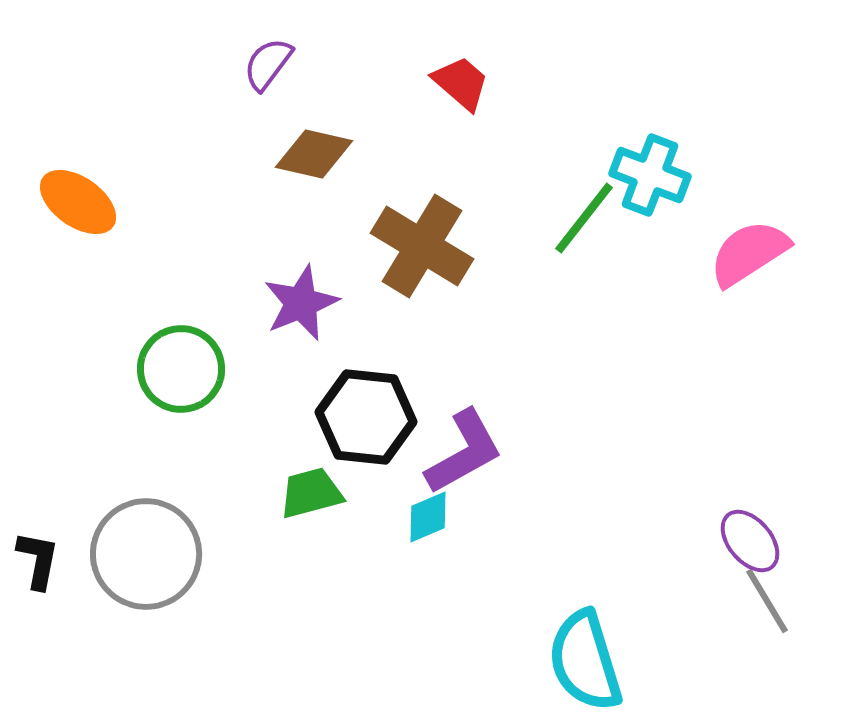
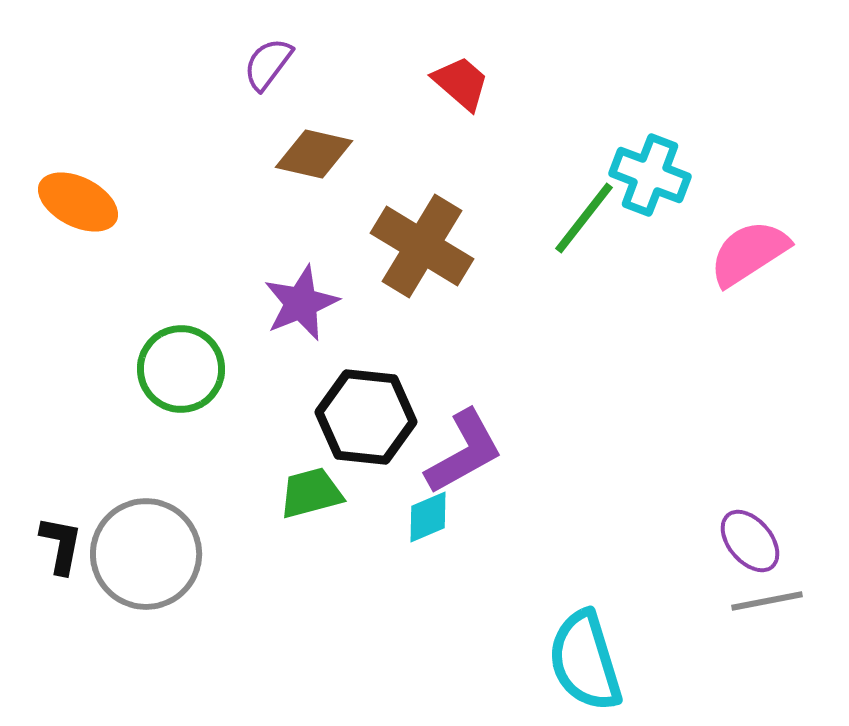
orange ellipse: rotated 8 degrees counterclockwise
black L-shape: moved 23 px right, 15 px up
gray line: rotated 70 degrees counterclockwise
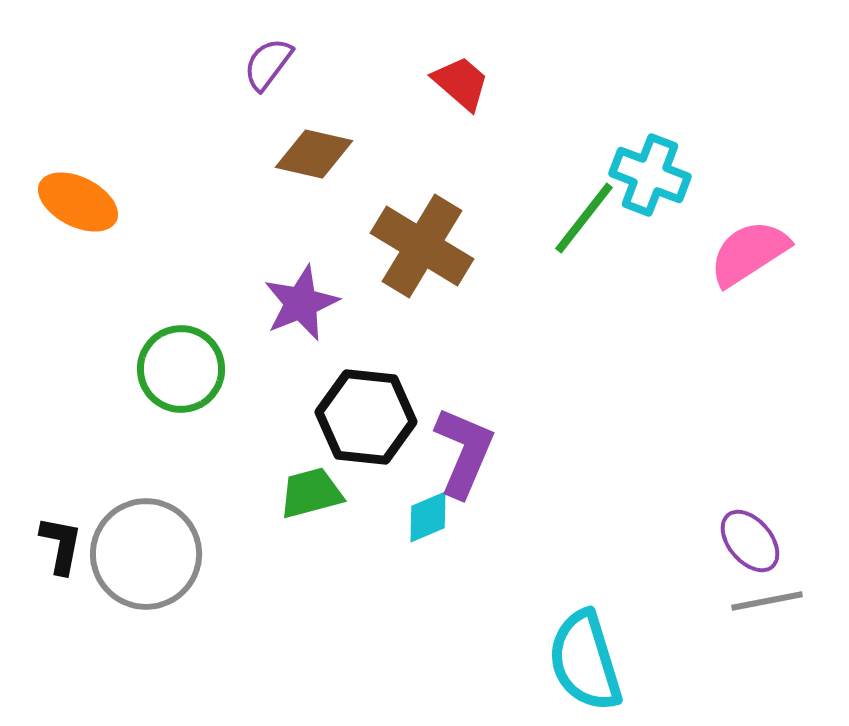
purple L-shape: rotated 38 degrees counterclockwise
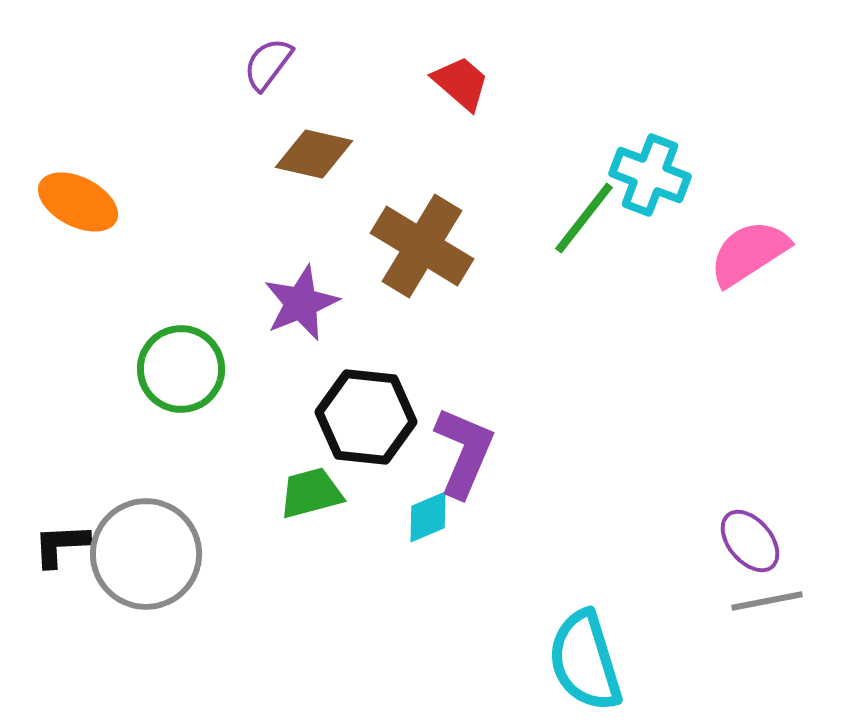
black L-shape: rotated 104 degrees counterclockwise
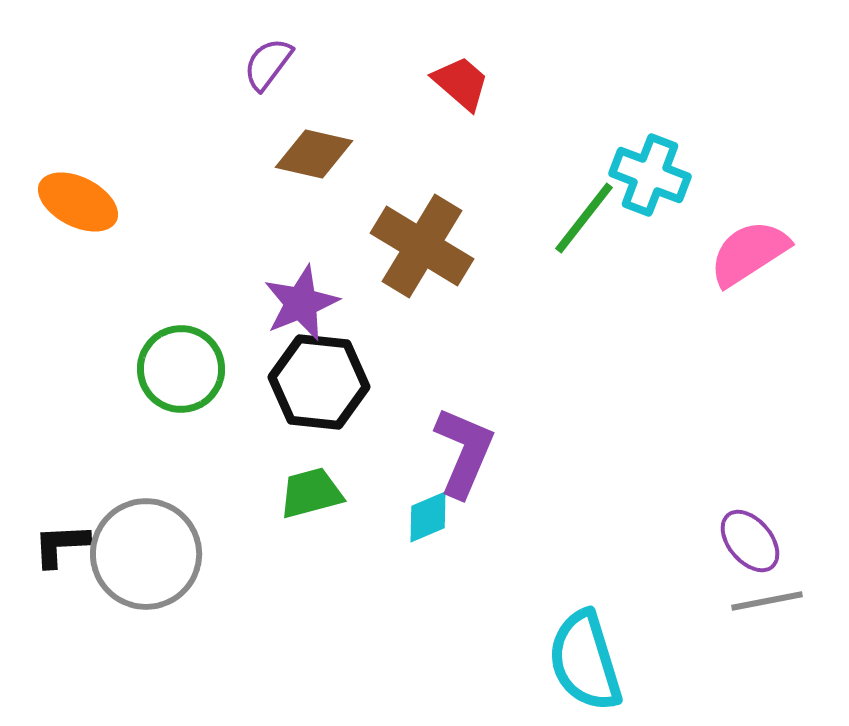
black hexagon: moved 47 px left, 35 px up
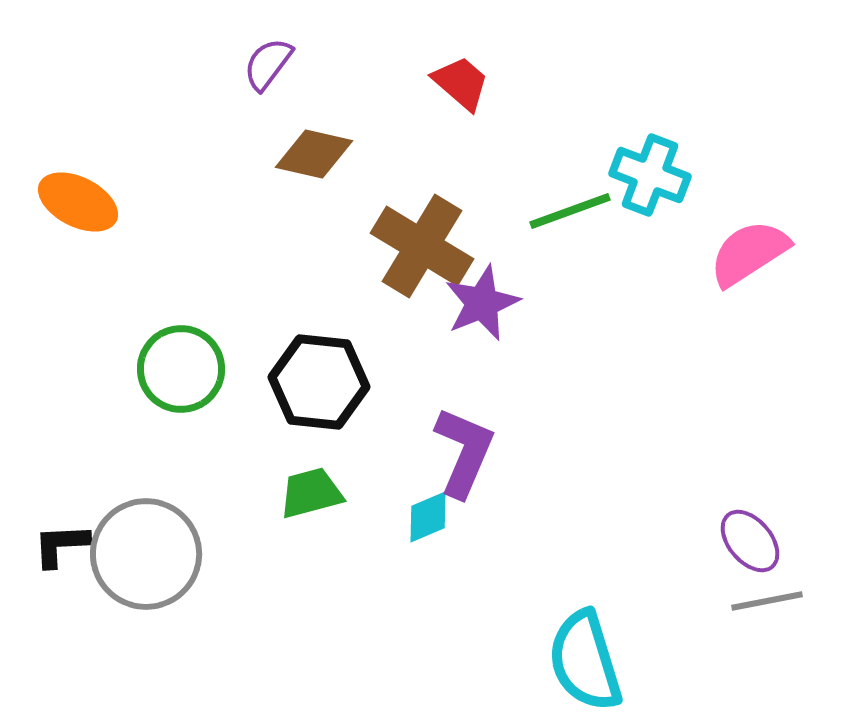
green line: moved 14 px left, 7 px up; rotated 32 degrees clockwise
purple star: moved 181 px right
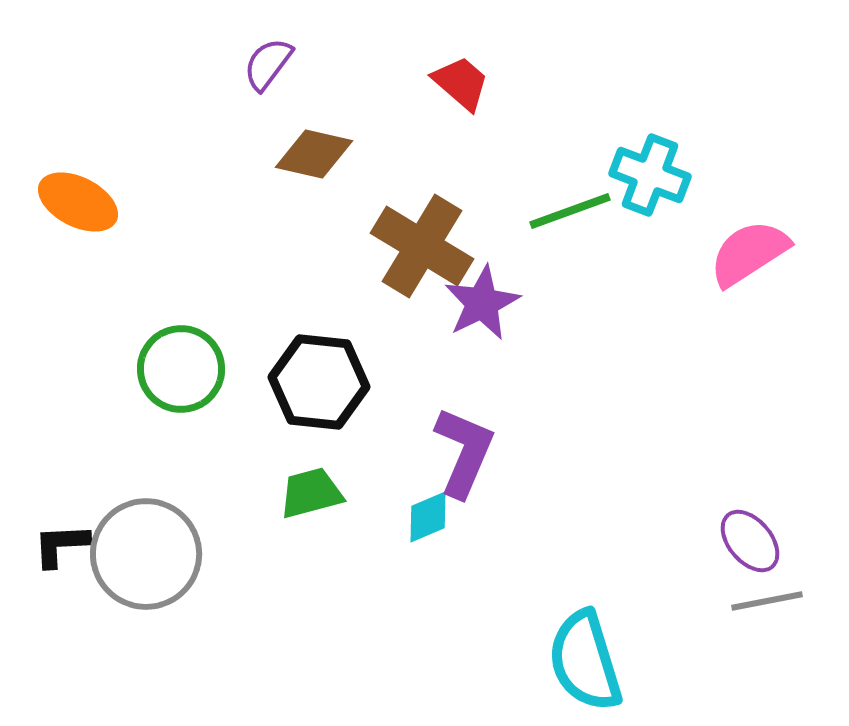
purple star: rotated 4 degrees counterclockwise
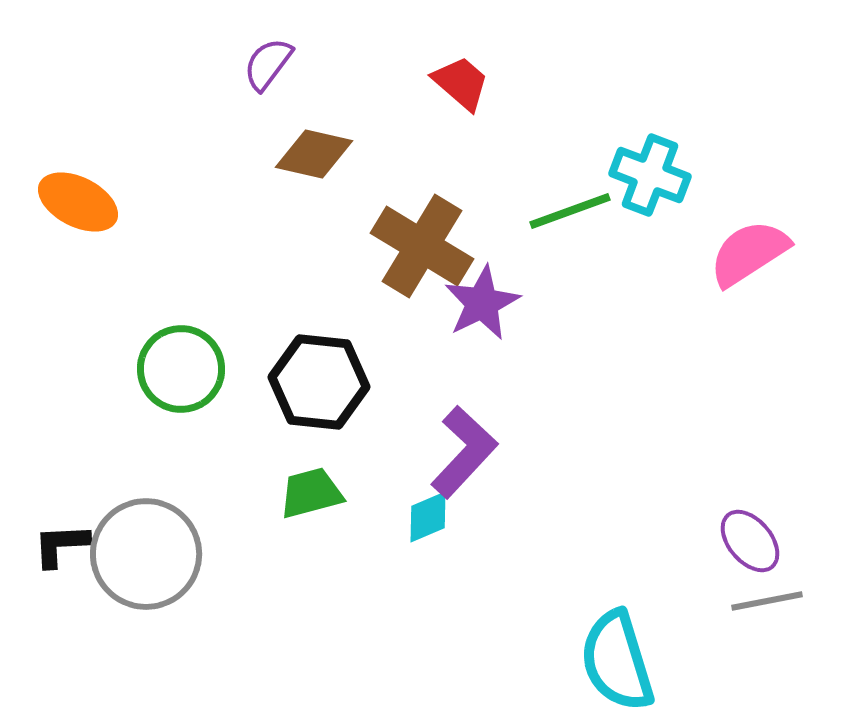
purple L-shape: rotated 20 degrees clockwise
cyan semicircle: moved 32 px right
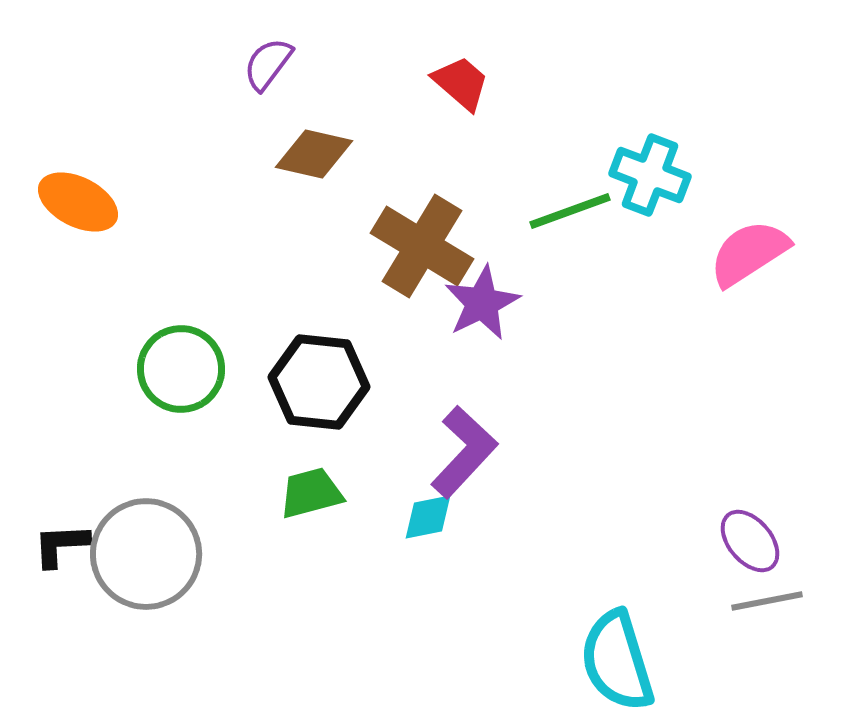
cyan diamond: rotated 12 degrees clockwise
